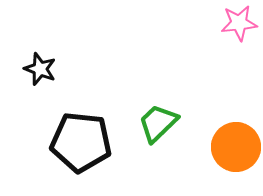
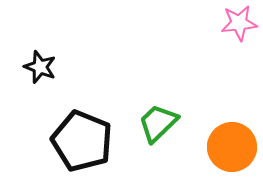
black star: moved 2 px up
black pentagon: moved 1 px right, 1 px up; rotated 16 degrees clockwise
orange circle: moved 4 px left
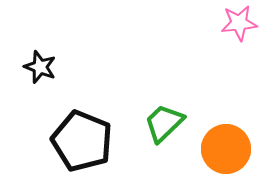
green trapezoid: moved 6 px right
orange circle: moved 6 px left, 2 px down
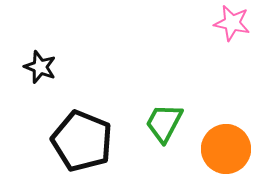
pink star: moved 7 px left; rotated 18 degrees clockwise
green trapezoid: rotated 18 degrees counterclockwise
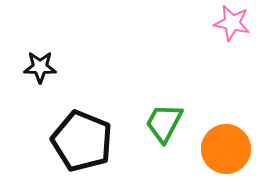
black star: rotated 20 degrees counterclockwise
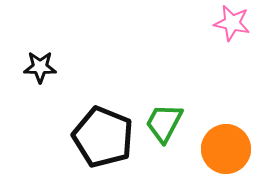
black pentagon: moved 21 px right, 4 px up
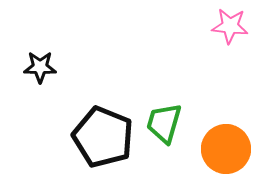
pink star: moved 2 px left, 3 px down; rotated 6 degrees counterclockwise
green trapezoid: rotated 12 degrees counterclockwise
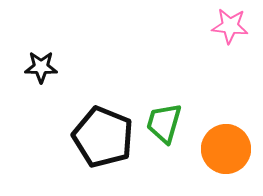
black star: moved 1 px right
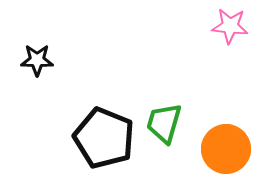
black star: moved 4 px left, 7 px up
black pentagon: moved 1 px right, 1 px down
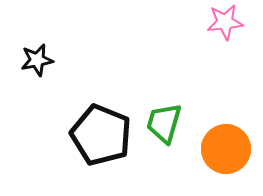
pink star: moved 5 px left, 4 px up; rotated 12 degrees counterclockwise
black star: rotated 12 degrees counterclockwise
black pentagon: moved 3 px left, 3 px up
